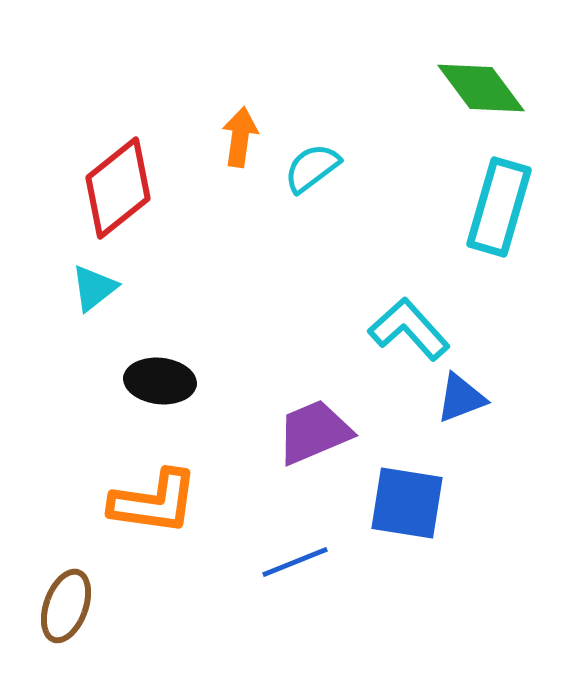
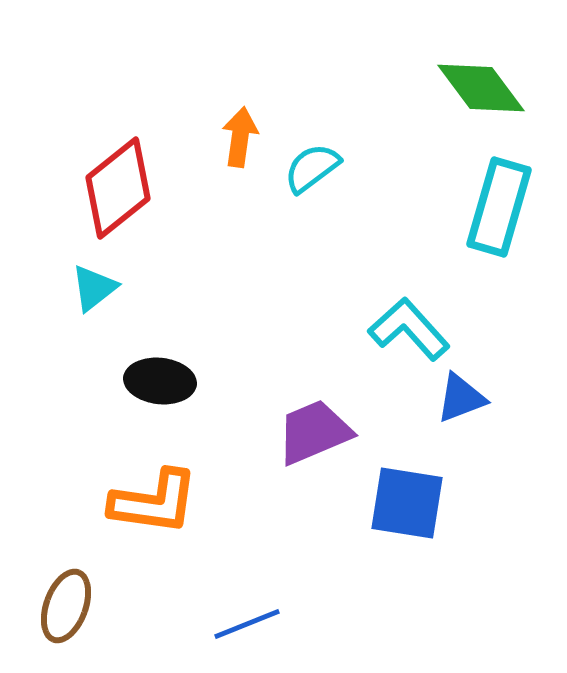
blue line: moved 48 px left, 62 px down
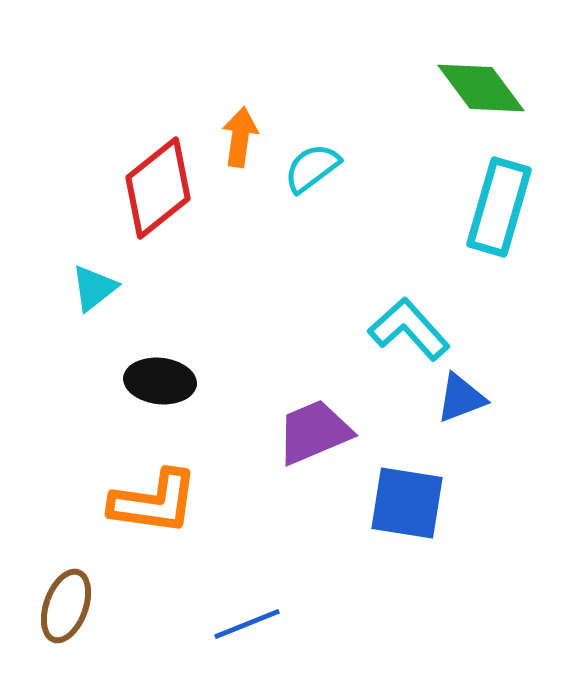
red diamond: moved 40 px right
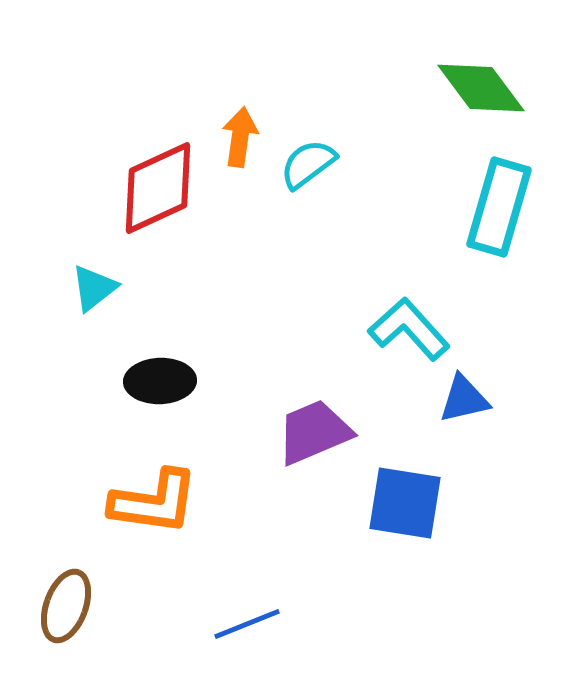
cyan semicircle: moved 4 px left, 4 px up
red diamond: rotated 14 degrees clockwise
black ellipse: rotated 8 degrees counterclockwise
blue triangle: moved 3 px right, 1 px down; rotated 8 degrees clockwise
blue square: moved 2 px left
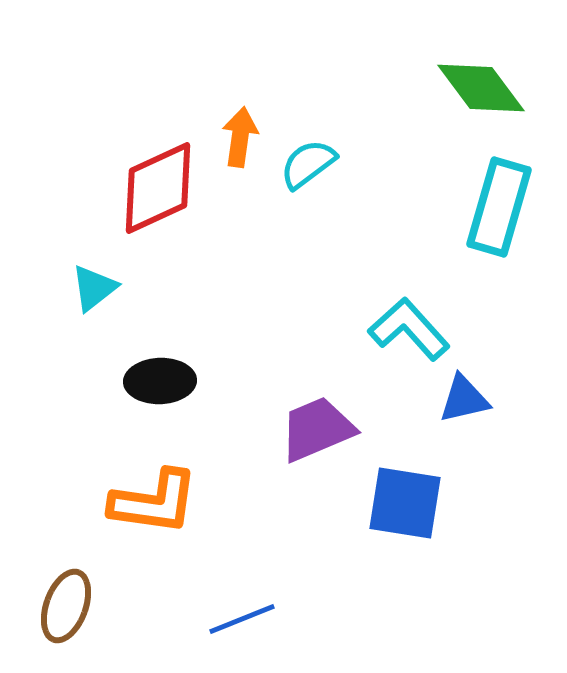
purple trapezoid: moved 3 px right, 3 px up
blue line: moved 5 px left, 5 px up
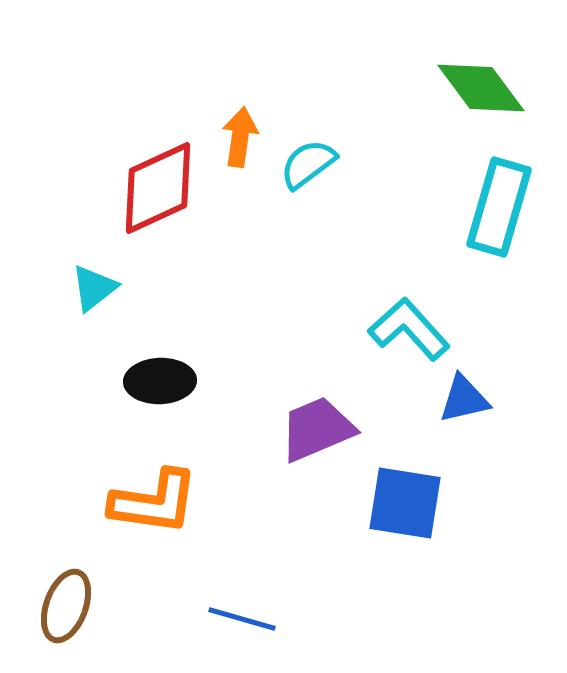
blue line: rotated 38 degrees clockwise
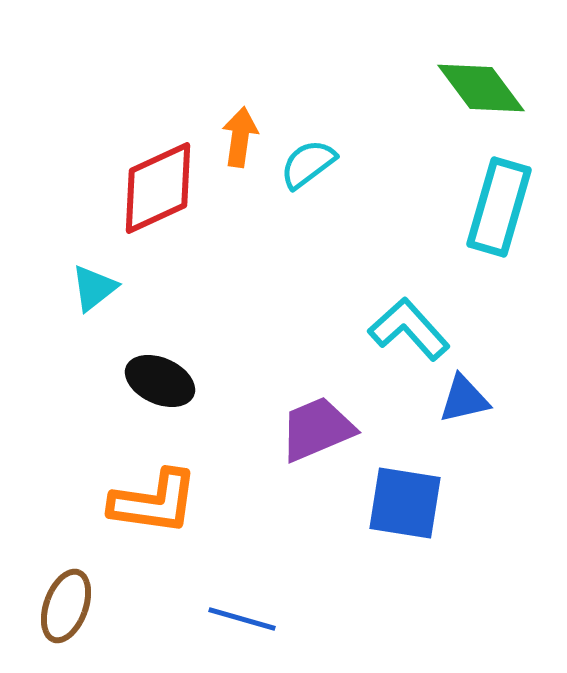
black ellipse: rotated 26 degrees clockwise
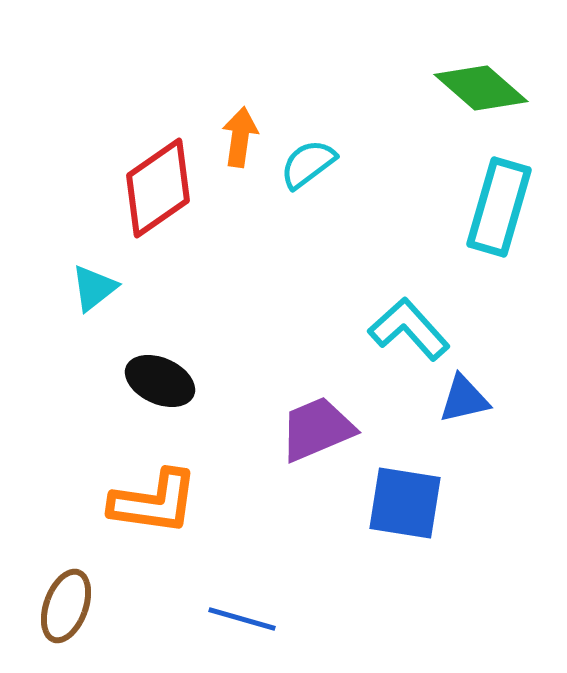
green diamond: rotated 12 degrees counterclockwise
red diamond: rotated 10 degrees counterclockwise
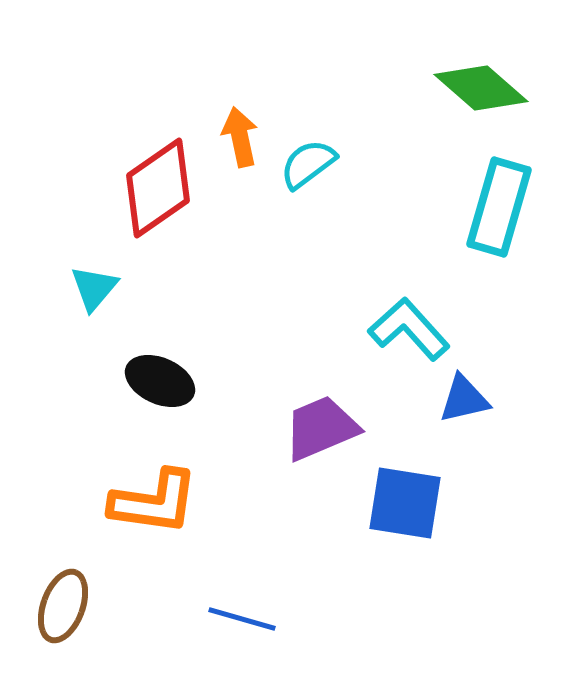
orange arrow: rotated 20 degrees counterclockwise
cyan triangle: rotated 12 degrees counterclockwise
purple trapezoid: moved 4 px right, 1 px up
brown ellipse: moved 3 px left
